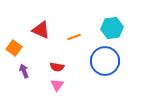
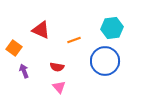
orange line: moved 3 px down
pink triangle: moved 2 px right, 2 px down; rotated 16 degrees counterclockwise
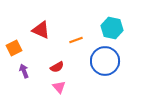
cyan hexagon: rotated 20 degrees clockwise
orange line: moved 2 px right
orange square: rotated 28 degrees clockwise
red semicircle: rotated 40 degrees counterclockwise
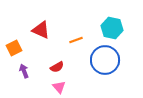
blue circle: moved 1 px up
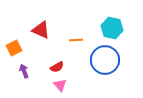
orange line: rotated 16 degrees clockwise
pink triangle: moved 1 px right, 2 px up
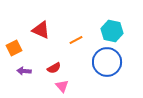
cyan hexagon: moved 3 px down
orange line: rotated 24 degrees counterclockwise
blue circle: moved 2 px right, 2 px down
red semicircle: moved 3 px left, 1 px down
purple arrow: rotated 64 degrees counterclockwise
pink triangle: moved 2 px right, 1 px down
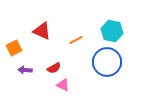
red triangle: moved 1 px right, 1 px down
purple arrow: moved 1 px right, 1 px up
pink triangle: moved 1 px right, 1 px up; rotated 24 degrees counterclockwise
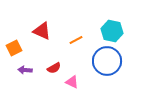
blue circle: moved 1 px up
pink triangle: moved 9 px right, 3 px up
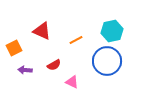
cyan hexagon: rotated 25 degrees counterclockwise
red semicircle: moved 3 px up
